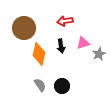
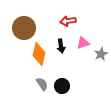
red arrow: moved 3 px right
gray star: moved 2 px right
gray semicircle: moved 2 px right, 1 px up
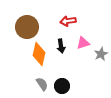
brown circle: moved 3 px right, 1 px up
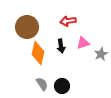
orange diamond: moved 1 px left, 1 px up
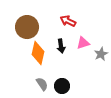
red arrow: rotated 35 degrees clockwise
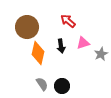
red arrow: rotated 14 degrees clockwise
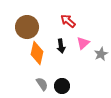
pink triangle: rotated 24 degrees counterclockwise
orange diamond: moved 1 px left
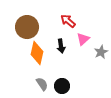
pink triangle: moved 4 px up
gray star: moved 2 px up
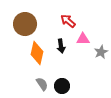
brown circle: moved 2 px left, 3 px up
pink triangle: rotated 40 degrees clockwise
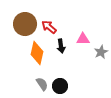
red arrow: moved 19 px left, 6 px down
black circle: moved 2 px left
